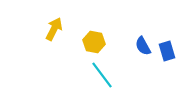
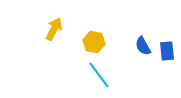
blue rectangle: rotated 12 degrees clockwise
cyan line: moved 3 px left
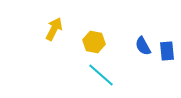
cyan line: moved 2 px right; rotated 12 degrees counterclockwise
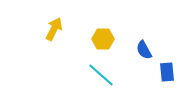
yellow hexagon: moved 9 px right, 3 px up; rotated 10 degrees counterclockwise
blue semicircle: moved 1 px right, 4 px down
blue rectangle: moved 21 px down
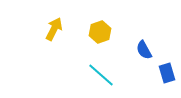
yellow hexagon: moved 3 px left, 7 px up; rotated 20 degrees counterclockwise
blue rectangle: moved 1 px down; rotated 12 degrees counterclockwise
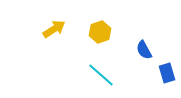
yellow arrow: rotated 30 degrees clockwise
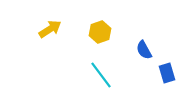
yellow arrow: moved 4 px left
cyan line: rotated 12 degrees clockwise
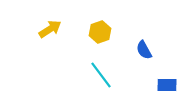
blue rectangle: moved 12 px down; rotated 72 degrees counterclockwise
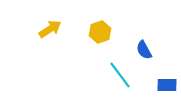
cyan line: moved 19 px right
